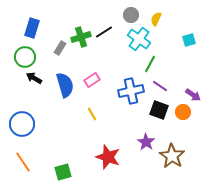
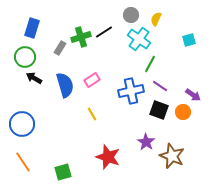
brown star: rotated 10 degrees counterclockwise
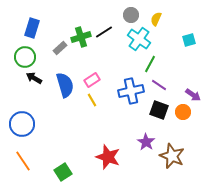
gray rectangle: rotated 16 degrees clockwise
purple line: moved 1 px left, 1 px up
yellow line: moved 14 px up
orange line: moved 1 px up
green square: rotated 18 degrees counterclockwise
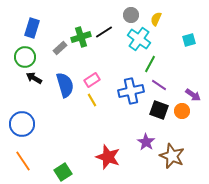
orange circle: moved 1 px left, 1 px up
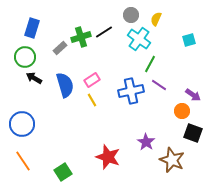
black square: moved 34 px right, 23 px down
brown star: moved 4 px down
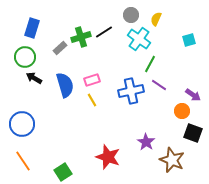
pink rectangle: rotated 14 degrees clockwise
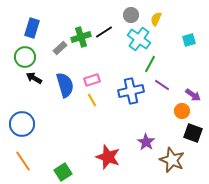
purple line: moved 3 px right
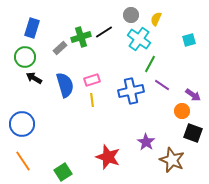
yellow line: rotated 24 degrees clockwise
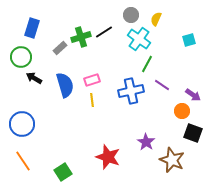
green circle: moved 4 px left
green line: moved 3 px left
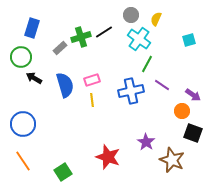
blue circle: moved 1 px right
